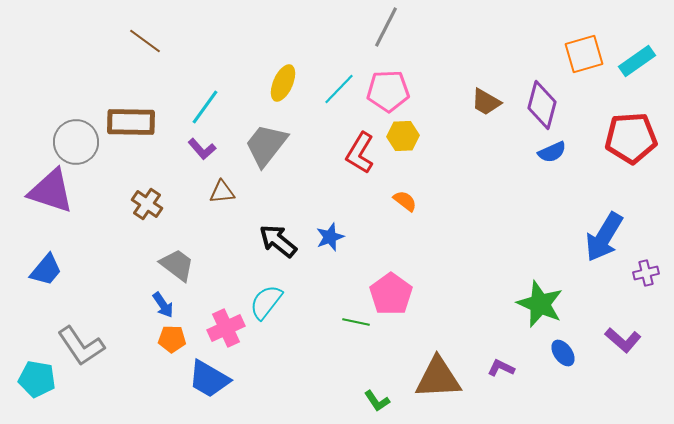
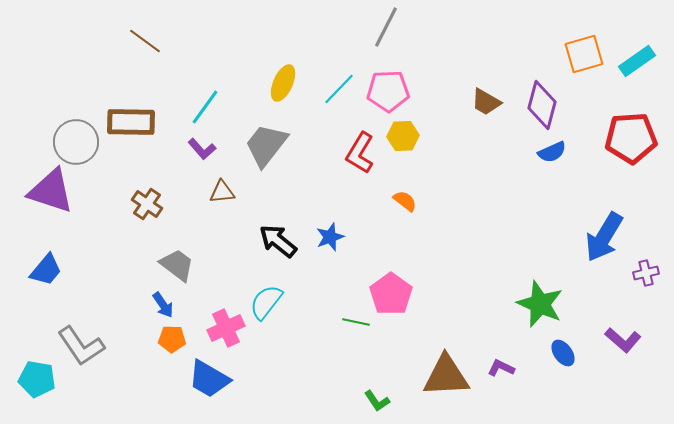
brown triangle at (438, 378): moved 8 px right, 2 px up
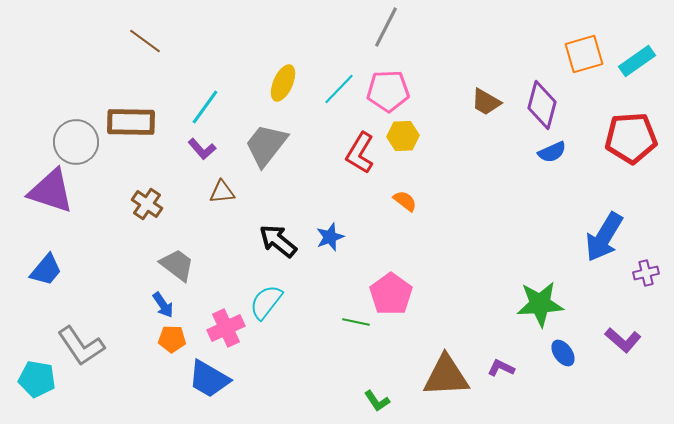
green star at (540, 304): rotated 27 degrees counterclockwise
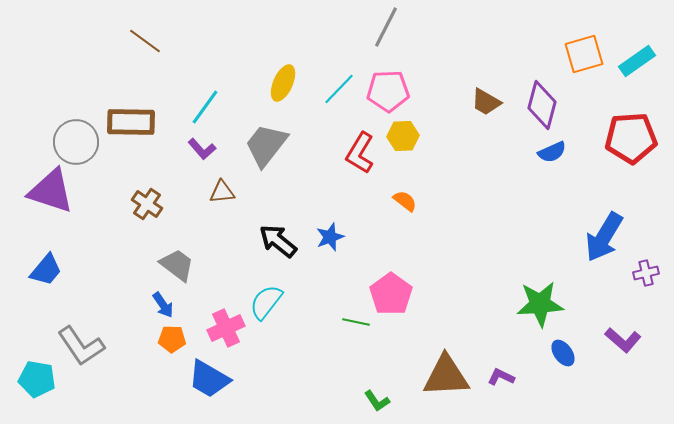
purple L-shape at (501, 368): moved 9 px down
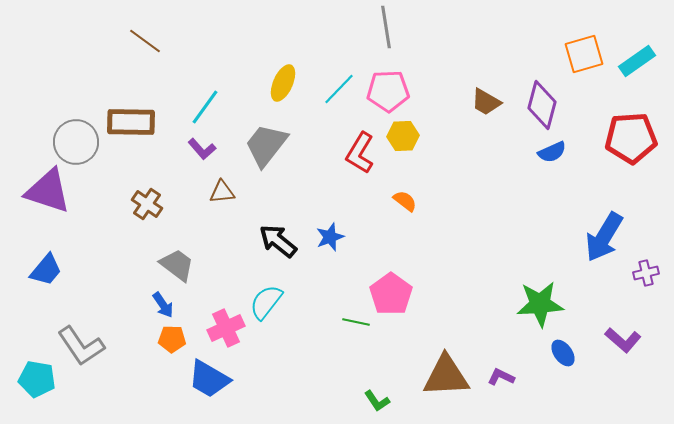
gray line at (386, 27): rotated 36 degrees counterclockwise
purple triangle at (51, 191): moved 3 px left
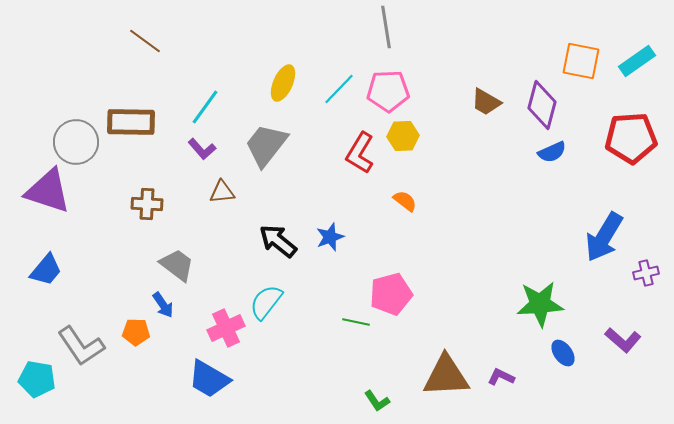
orange square at (584, 54): moved 3 px left, 7 px down; rotated 27 degrees clockwise
brown cross at (147, 204): rotated 32 degrees counterclockwise
pink pentagon at (391, 294): rotated 21 degrees clockwise
orange pentagon at (172, 339): moved 36 px left, 7 px up
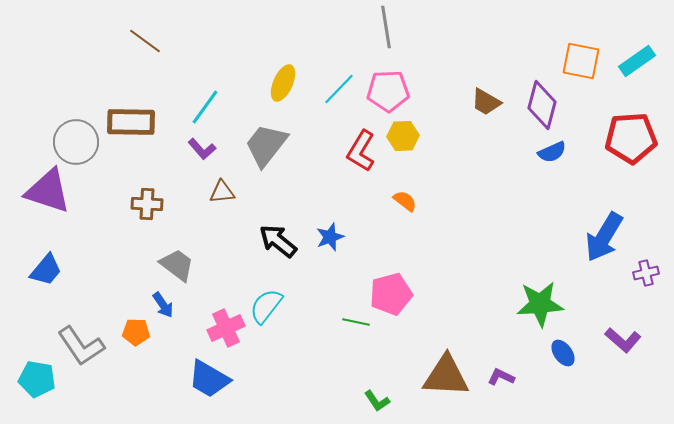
red L-shape at (360, 153): moved 1 px right, 2 px up
cyan semicircle at (266, 302): moved 4 px down
brown triangle at (446, 376): rotated 6 degrees clockwise
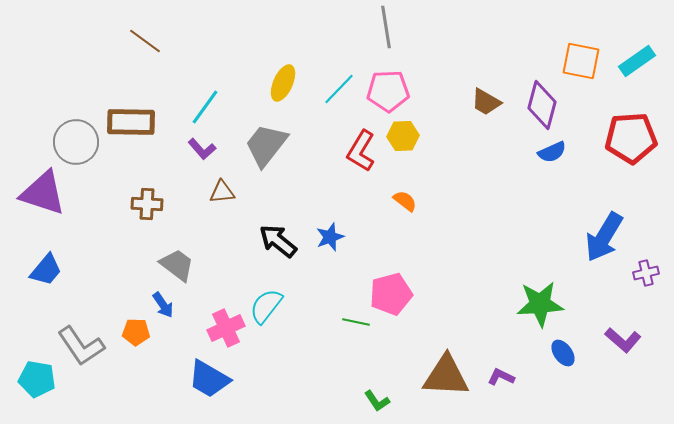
purple triangle at (48, 191): moved 5 px left, 2 px down
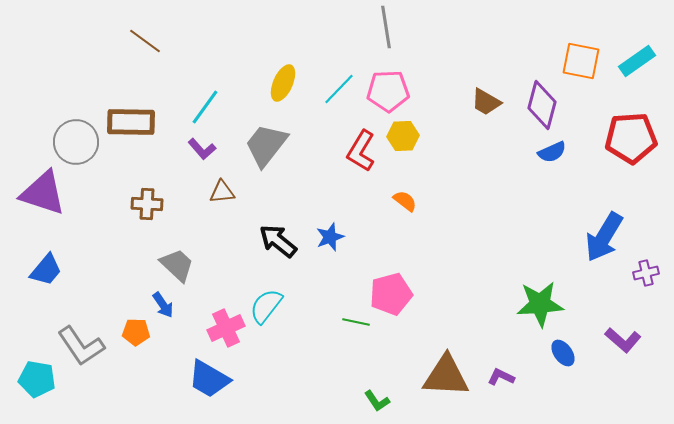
gray trapezoid at (177, 265): rotated 6 degrees clockwise
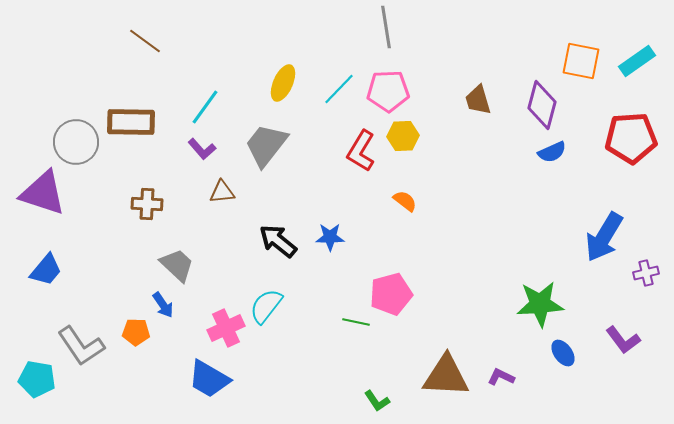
brown trapezoid at (486, 102): moved 8 px left, 2 px up; rotated 44 degrees clockwise
blue star at (330, 237): rotated 20 degrees clockwise
purple L-shape at (623, 340): rotated 12 degrees clockwise
